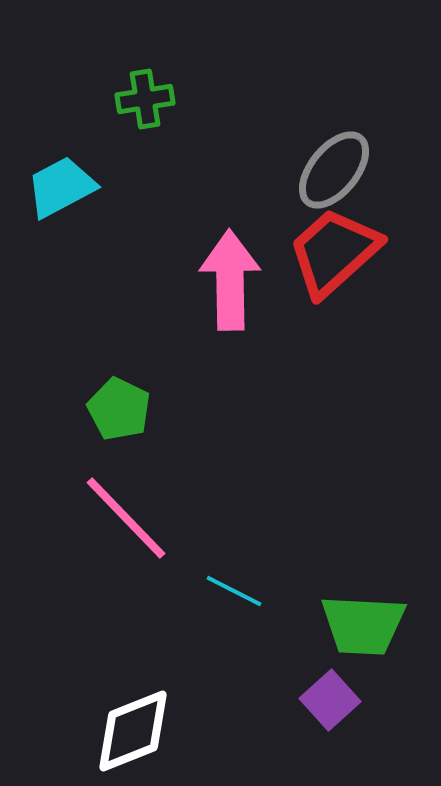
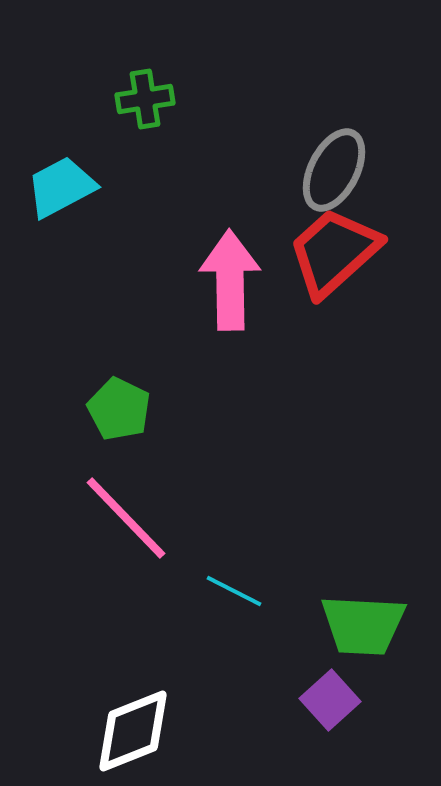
gray ellipse: rotated 12 degrees counterclockwise
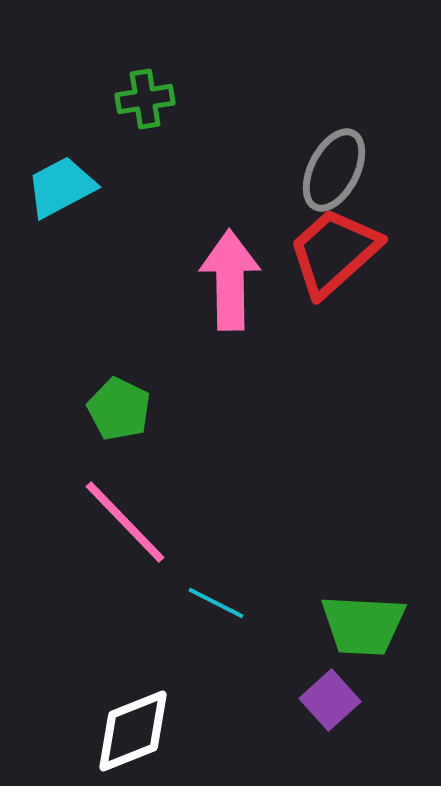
pink line: moved 1 px left, 4 px down
cyan line: moved 18 px left, 12 px down
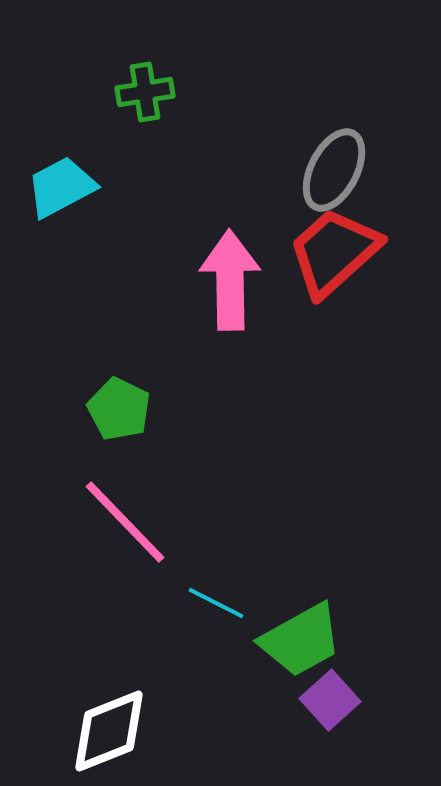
green cross: moved 7 px up
green trapezoid: moved 62 px left, 15 px down; rotated 32 degrees counterclockwise
white diamond: moved 24 px left
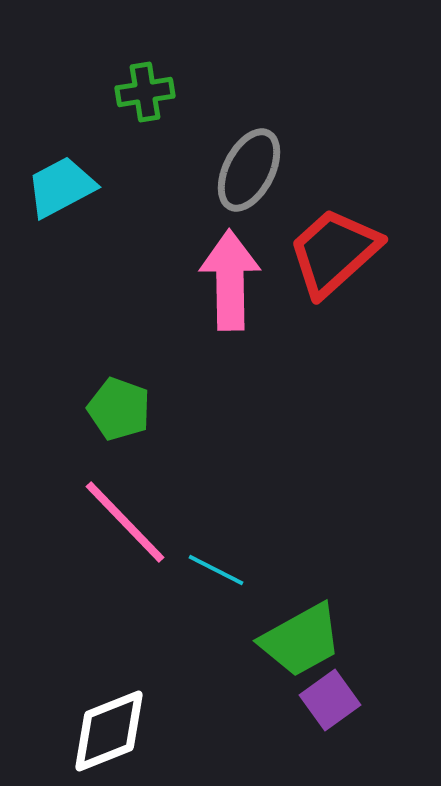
gray ellipse: moved 85 px left
green pentagon: rotated 6 degrees counterclockwise
cyan line: moved 33 px up
purple square: rotated 6 degrees clockwise
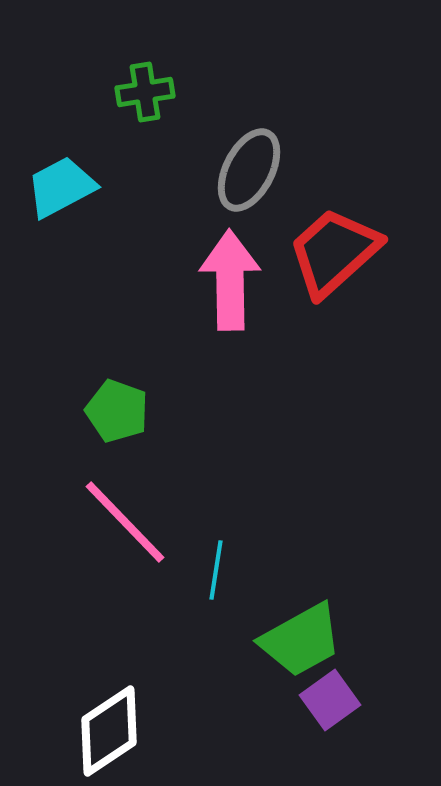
green pentagon: moved 2 px left, 2 px down
cyan line: rotated 72 degrees clockwise
white diamond: rotated 12 degrees counterclockwise
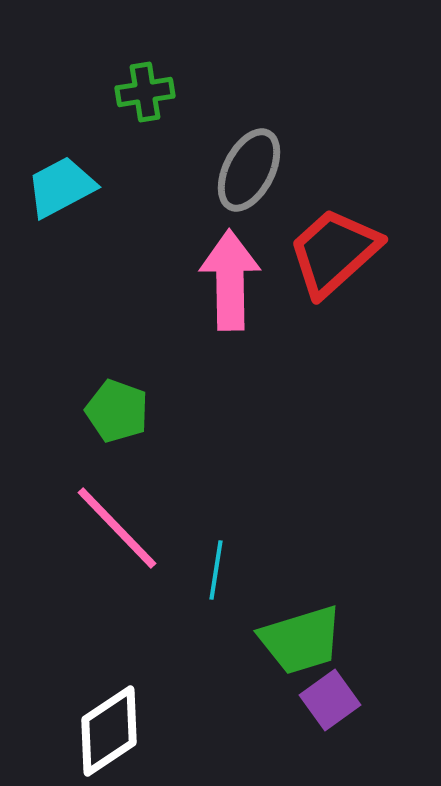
pink line: moved 8 px left, 6 px down
green trapezoid: rotated 12 degrees clockwise
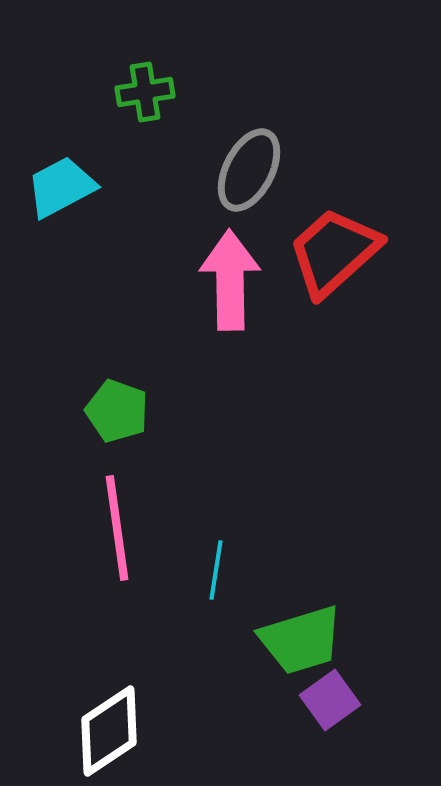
pink line: rotated 36 degrees clockwise
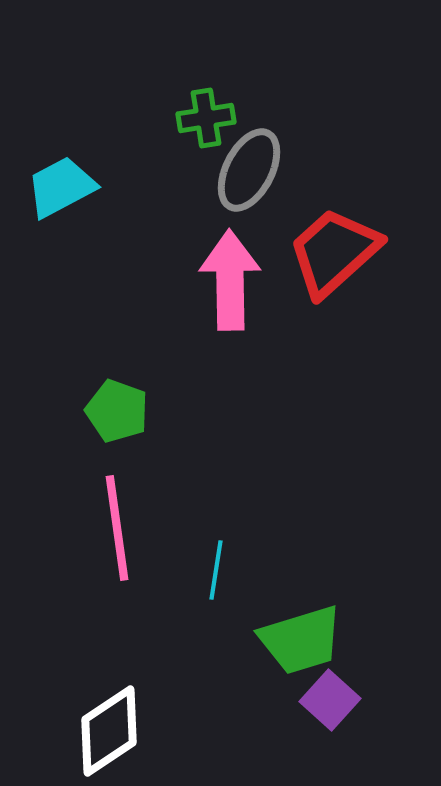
green cross: moved 61 px right, 26 px down
purple square: rotated 12 degrees counterclockwise
